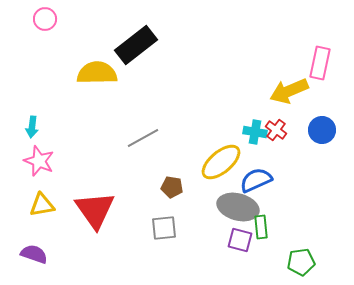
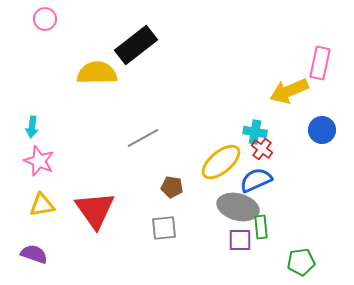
red cross: moved 14 px left, 19 px down
purple square: rotated 15 degrees counterclockwise
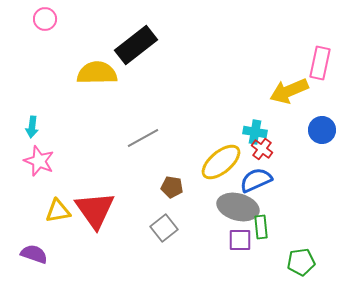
yellow triangle: moved 16 px right, 6 px down
gray square: rotated 32 degrees counterclockwise
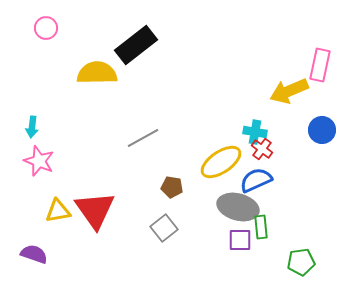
pink circle: moved 1 px right, 9 px down
pink rectangle: moved 2 px down
yellow ellipse: rotated 6 degrees clockwise
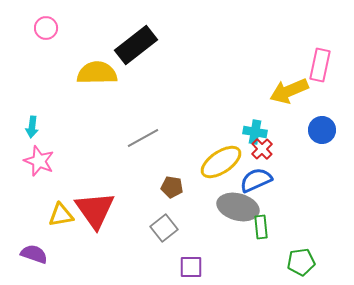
red cross: rotated 10 degrees clockwise
yellow triangle: moved 3 px right, 4 px down
purple square: moved 49 px left, 27 px down
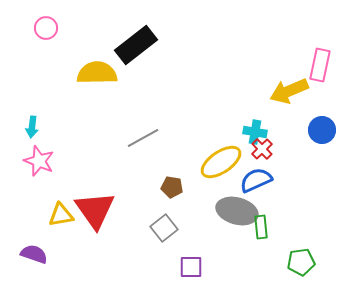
gray ellipse: moved 1 px left, 4 px down
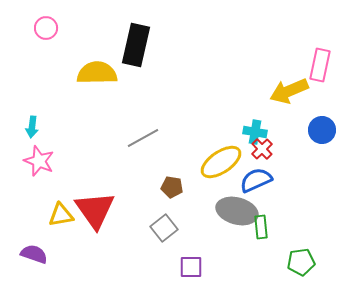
black rectangle: rotated 39 degrees counterclockwise
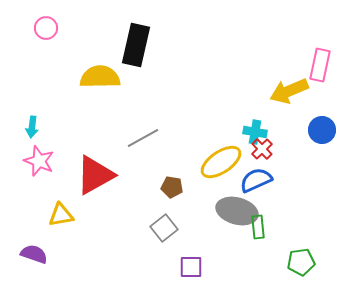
yellow semicircle: moved 3 px right, 4 px down
red triangle: moved 35 px up; rotated 36 degrees clockwise
green rectangle: moved 3 px left
